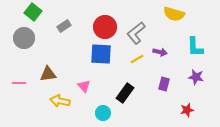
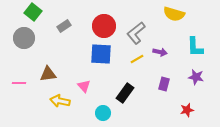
red circle: moved 1 px left, 1 px up
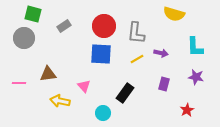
green square: moved 2 px down; rotated 24 degrees counterclockwise
gray L-shape: rotated 45 degrees counterclockwise
purple arrow: moved 1 px right, 1 px down
red star: rotated 16 degrees counterclockwise
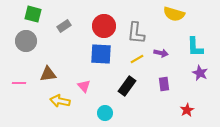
gray circle: moved 2 px right, 3 px down
purple star: moved 4 px right, 4 px up; rotated 14 degrees clockwise
purple rectangle: rotated 24 degrees counterclockwise
black rectangle: moved 2 px right, 7 px up
cyan circle: moved 2 px right
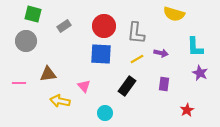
purple rectangle: rotated 16 degrees clockwise
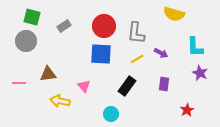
green square: moved 1 px left, 3 px down
purple arrow: rotated 16 degrees clockwise
cyan circle: moved 6 px right, 1 px down
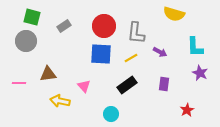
purple arrow: moved 1 px left, 1 px up
yellow line: moved 6 px left, 1 px up
black rectangle: moved 1 px up; rotated 18 degrees clockwise
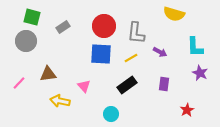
gray rectangle: moved 1 px left, 1 px down
pink line: rotated 48 degrees counterclockwise
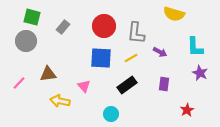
gray rectangle: rotated 16 degrees counterclockwise
blue square: moved 4 px down
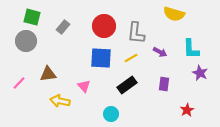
cyan L-shape: moved 4 px left, 2 px down
